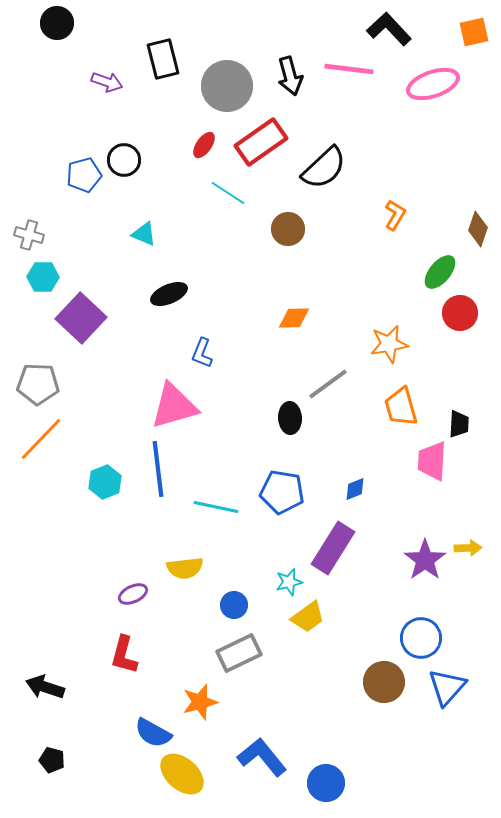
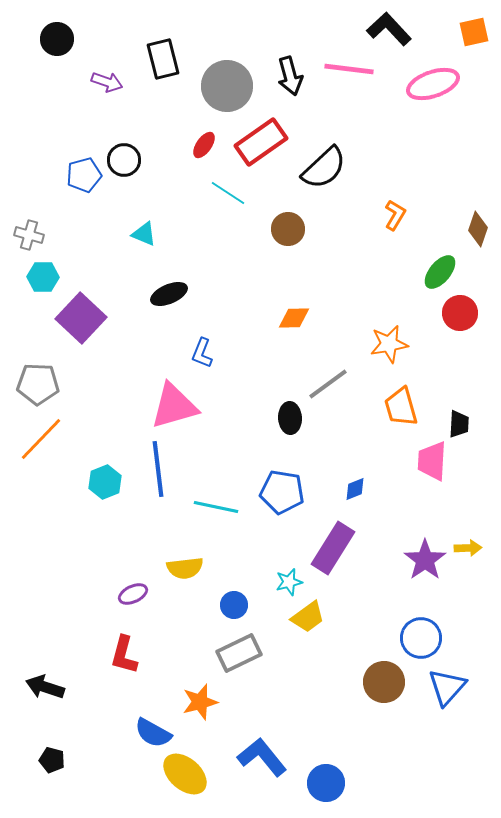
black circle at (57, 23): moved 16 px down
yellow ellipse at (182, 774): moved 3 px right
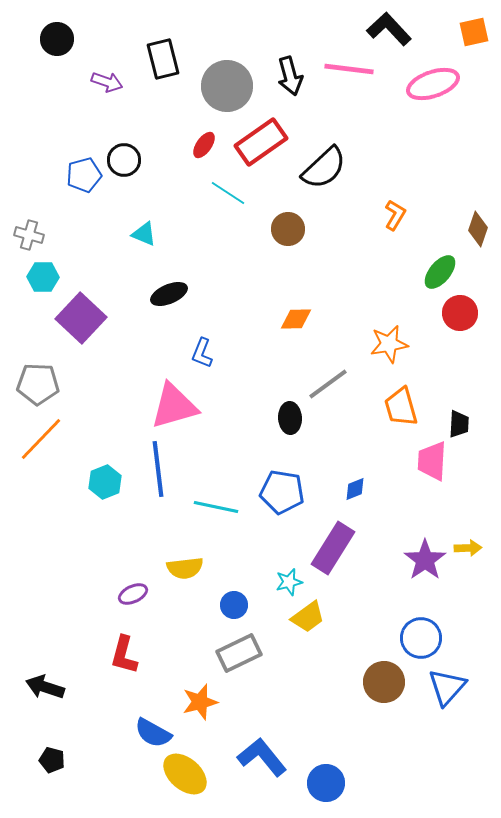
orange diamond at (294, 318): moved 2 px right, 1 px down
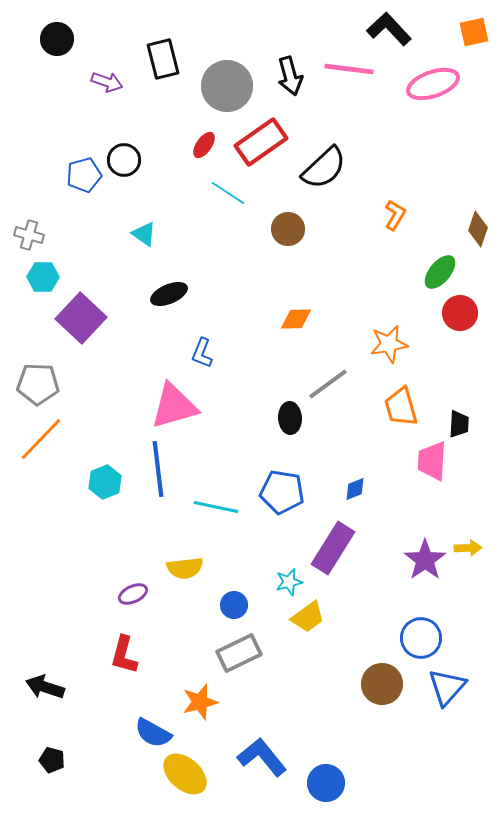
cyan triangle at (144, 234): rotated 12 degrees clockwise
brown circle at (384, 682): moved 2 px left, 2 px down
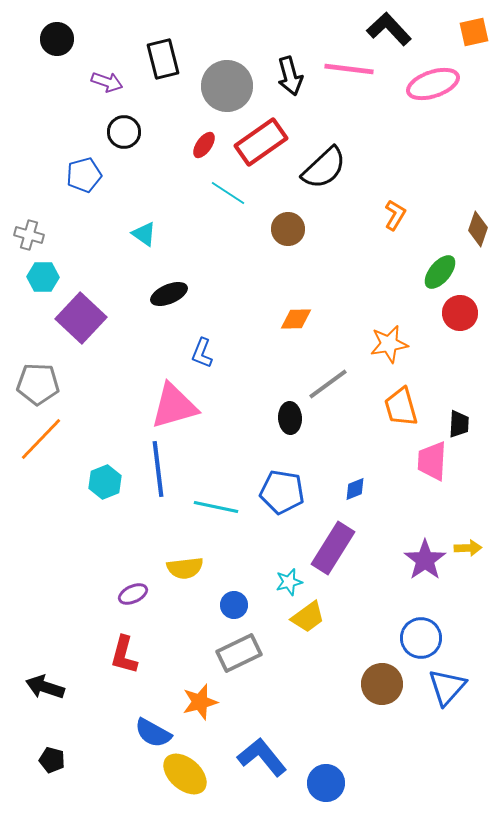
black circle at (124, 160): moved 28 px up
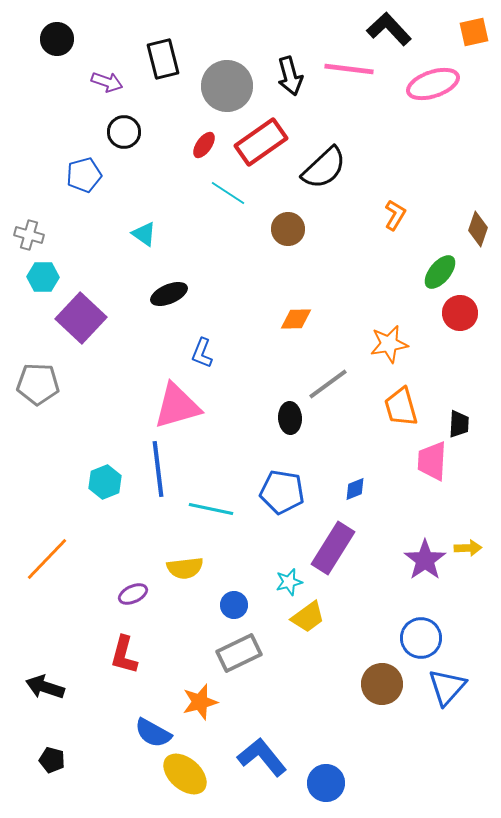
pink triangle at (174, 406): moved 3 px right
orange line at (41, 439): moved 6 px right, 120 px down
cyan line at (216, 507): moved 5 px left, 2 px down
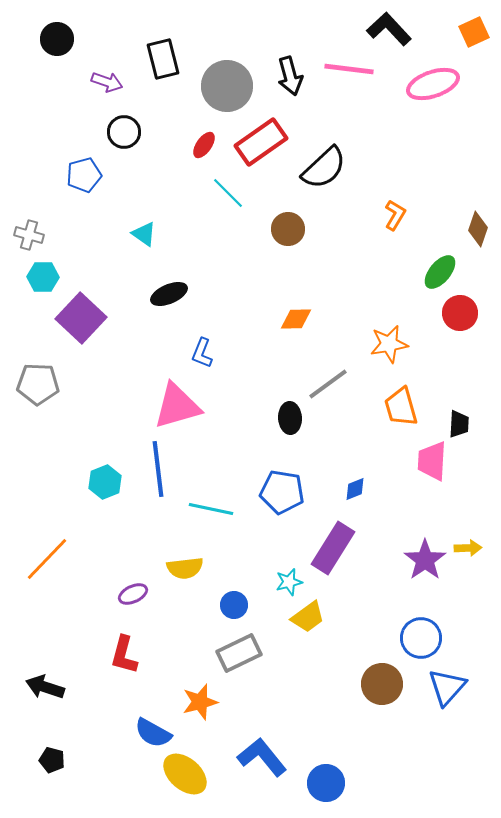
orange square at (474, 32): rotated 12 degrees counterclockwise
cyan line at (228, 193): rotated 12 degrees clockwise
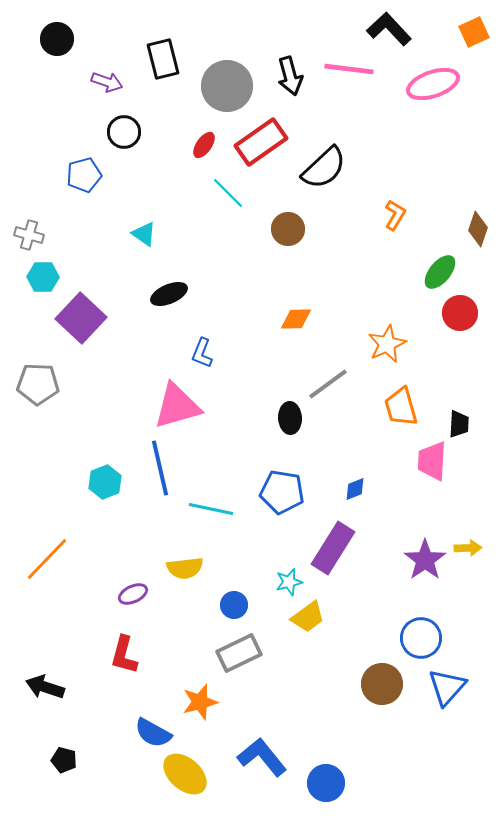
orange star at (389, 344): moved 2 px left; rotated 15 degrees counterclockwise
blue line at (158, 469): moved 2 px right, 1 px up; rotated 6 degrees counterclockwise
black pentagon at (52, 760): moved 12 px right
